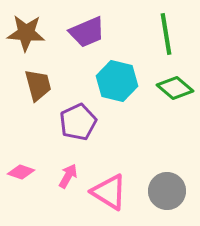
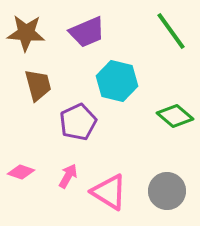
green line: moved 5 px right, 3 px up; rotated 27 degrees counterclockwise
green diamond: moved 28 px down
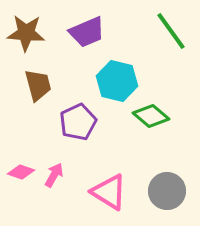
green diamond: moved 24 px left
pink arrow: moved 14 px left, 1 px up
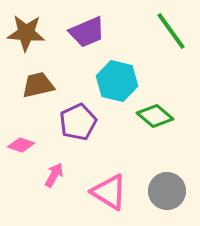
brown trapezoid: rotated 88 degrees counterclockwise
green diamond: moved 4 px right
pink diamond: moved 27 px up
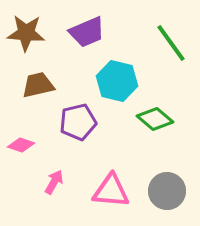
green line: moved 12 px down
green diamond: moved 3 px down
purple pentagon: rotated 12 degrees clockwise
pink arrow: moved 7 px down
pink triangle: moved 2 px right, 1 px up; rotated 27 degrees counterclockwise
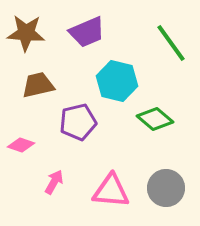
gray circle: moved 1 px left, 3 px up
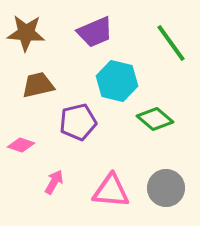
purple trapezoid: moved 8 px right
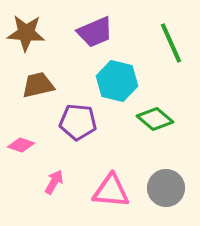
green line: rotated 12 degrees clockwise
purple pentagon: rotated 18 degrees clockwise
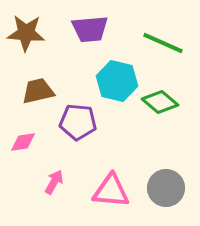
purple trapezoid: moved 5 px left, 3 px up; rotated 18 degrees clockwise
green line: moved 8 px left; rotated 42 degrees counterclockwise
brown trapezoid: moved 6 px down
green diamond: moved 5 px right, 17 px up
pink diamond: moved 2 px right, 3 px up; rotated 28 degrees counterclockwise
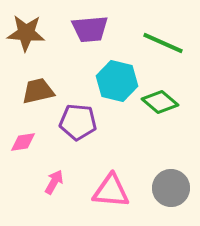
gray circle: moved 5 px right
